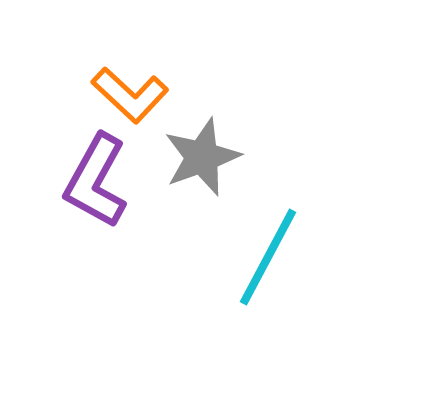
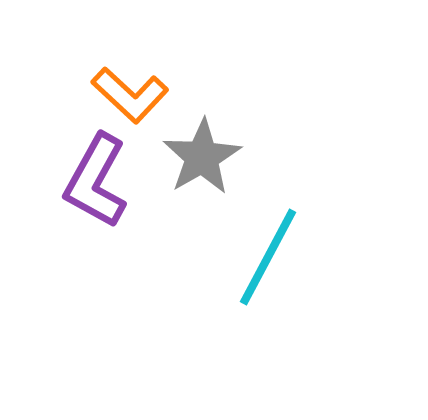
gray star: rotated 10 degrees counterclockwise
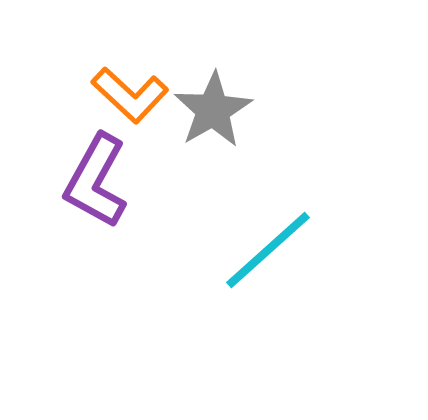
gray star: moved 11 px right, 47 px up
cyan line: moved 7 px up; rotated 20 degrees clockwise
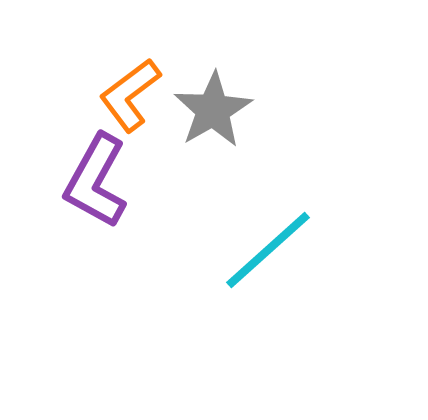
orange L-shape: rotated 100 degrees clockwise
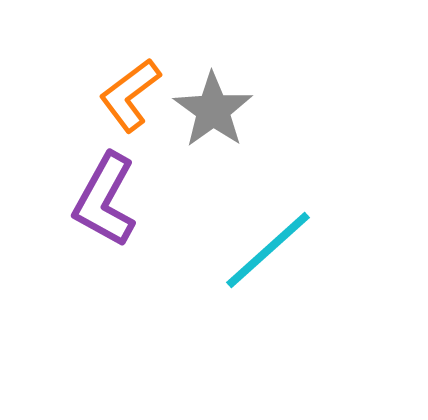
gray star: rotated 6 degrees counterclockwise
purple L-shape: moved 9 px right, 19 px down
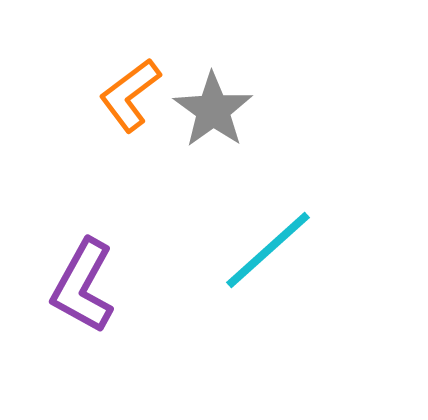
purple L-shape: moved 22 px left, 86 px down
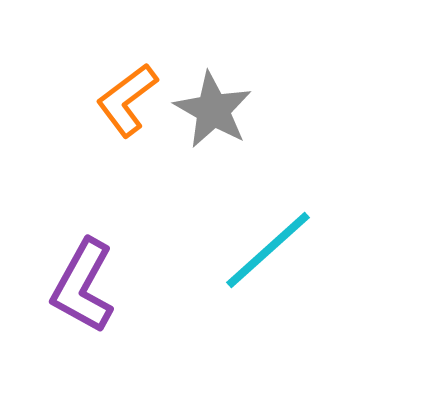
orange L-shape: moved 3 px left, 5 px down
gray star: rotated 6 degrees counterclockwise
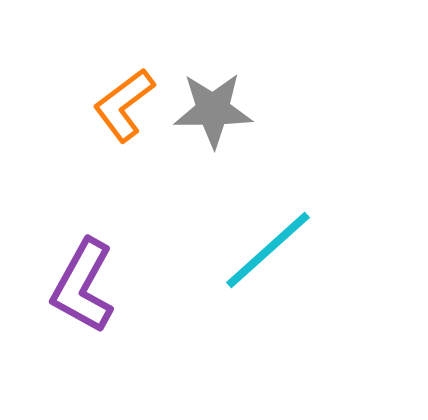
orange L-shape: moved 3 px left, 5 px down
gray star: rotated 30 degrees counterclockwise
